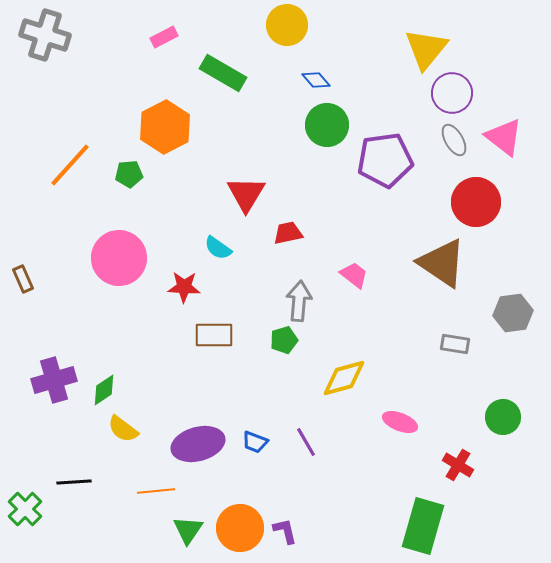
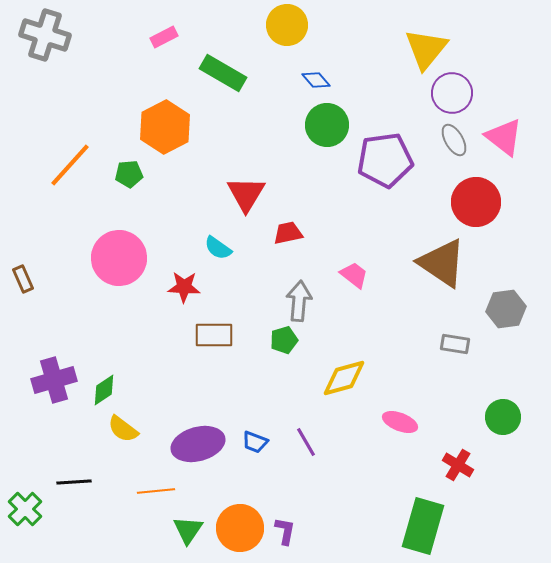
gray hexagon at (513, 313): moved 7 px left, 4 px up
purple L-shape at (285, 531): rotated 24 degrees clockwise
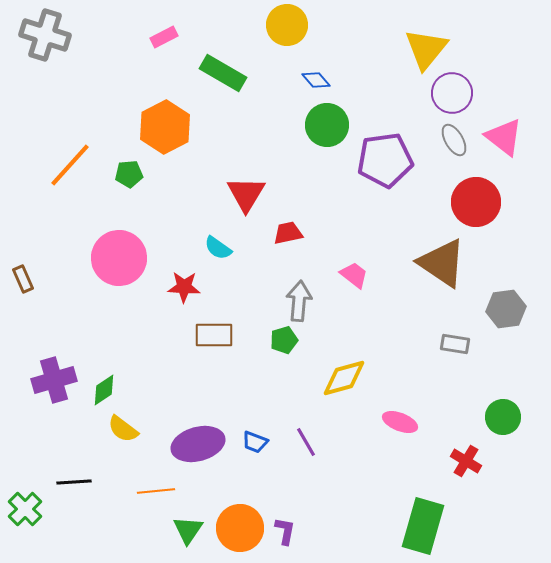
red cross at (458, 465): moved 8 px right, 4 px up
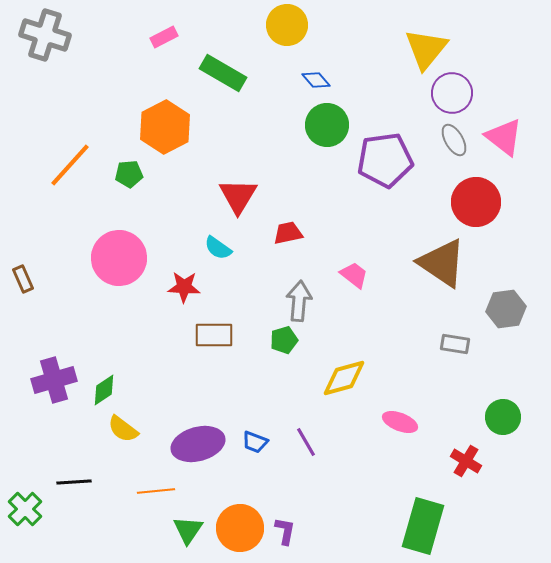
red triangle at (246, 194): moved 8 px left, 2 px down
